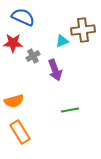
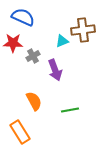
orange semicircle: moved 20 px right; rotated 102 degrees counterclockwise
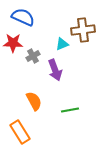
cyan triangle: moved 3 px down
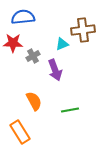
blue semicircle: rotated 30 degrees counterclockwise
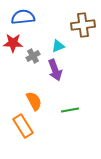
brown cross: moved 5 px up
cyan triangle: moved 4 px left, 2 px down
orange rectangle: moved 3 px right, 6 px up
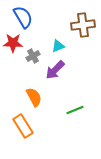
blue semicircle: rotated 65 degrees clockwise
purple arrow: rotated 65 degrees clockwise
orange semicircle: moved 4 px up
green line: moved 5 px right; rotated 12 degrees counterclockwise
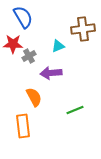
brown cross: moved 4 px down
red star: moved 1 px down
gray cross: moved 4 px left
purple arrow: moved 4 px left, 3 px down; rotated 40 degrees clockwise
orange rectangle: rotated 25 degrees clockwise
